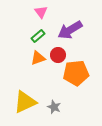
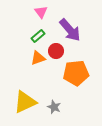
purple arrow: rotated 100 degrees counterclockwise
red circle: moved 2 px left, 4 px up
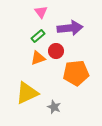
purple arrow: moved 2 px up; rotated 55 degrees counterclockwise
yellow triangle: moved 2 px right, 9 px up
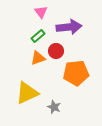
purple arrow: moved 1 px left, 1 px up
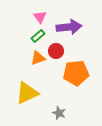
pink triangle: moved 1 px left, 5 px down
gray star: moved 5 px right, 6 px down
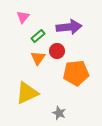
pink triangle: moved 17 px left; rotated 16 degrees clockwise
red circle: moved 1 px right
orange triangle: rotated 35 degrees counterclockwise
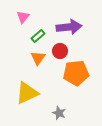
red circle: moved 3 px right
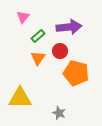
orange pentagon: rotated 20 degrees clockwise
yellow triangle: moved 7 px left, 5 px down; rotated 25 degrees clockwise
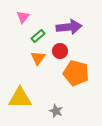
gray star: moved 3 px left, 2 px up
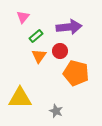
green rectangle: moved 2 px left
orange triangle: moved 1 px right, 2 px up
